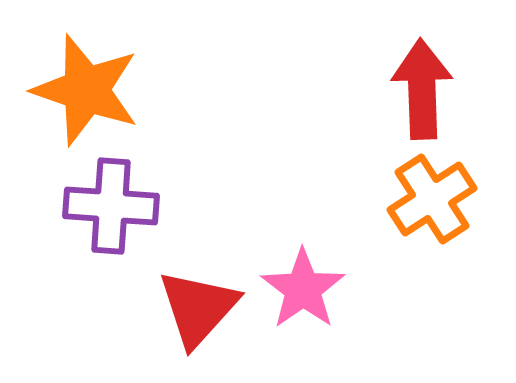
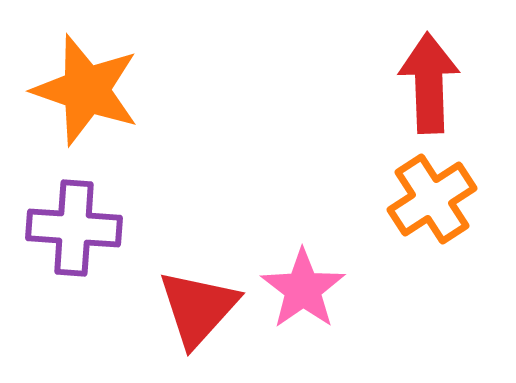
red arrow: moved 7 px right, 6 px up
purple cross: moved 37 px left, 22 px down
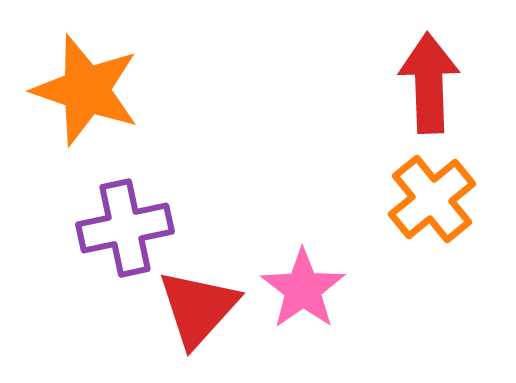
orange cross: rotated 6 degrees counterclockwise
purple cross: moved 51 px right; rotated 16 degrees counterclockwise
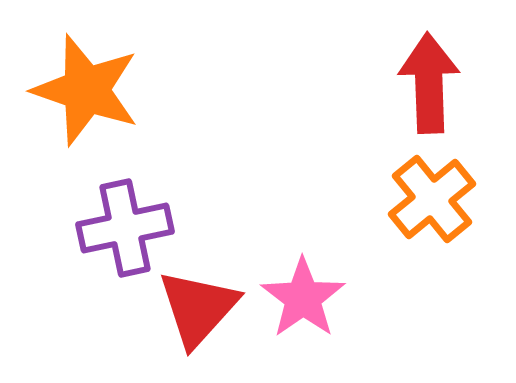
pink star: moved 9 px down
